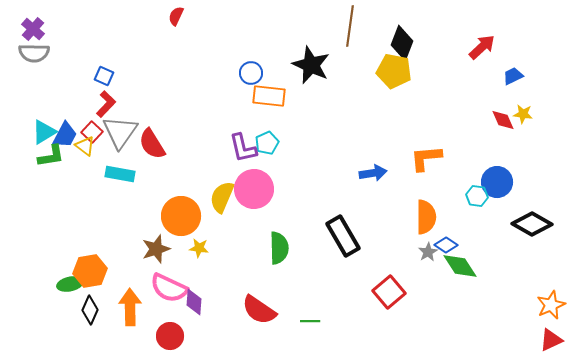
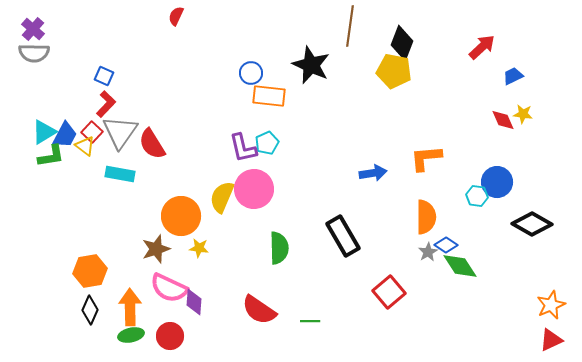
green ellipse at (70, 284): moved 61 px right, 51 px down
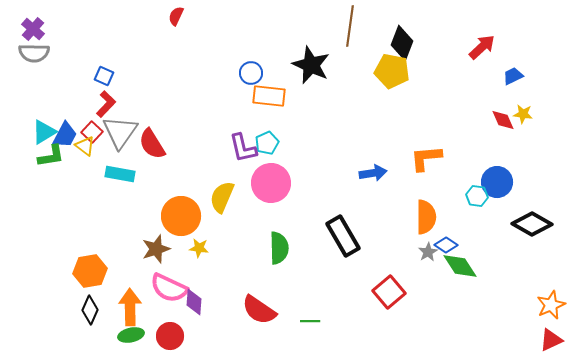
yellow pentagon at (394, 71): moved 2 px left
pink circle at (254, 189): moved 17 px right, 6 px up
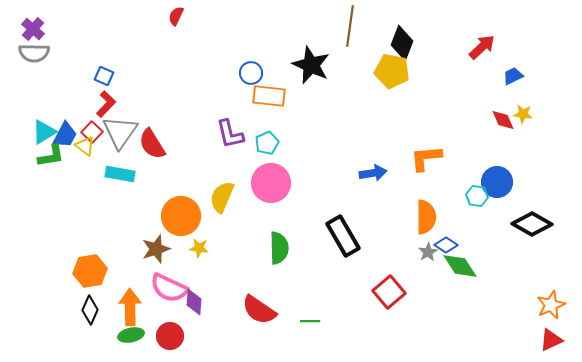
purple L-shape at (243, 148): moved 13 px left, 14 px up
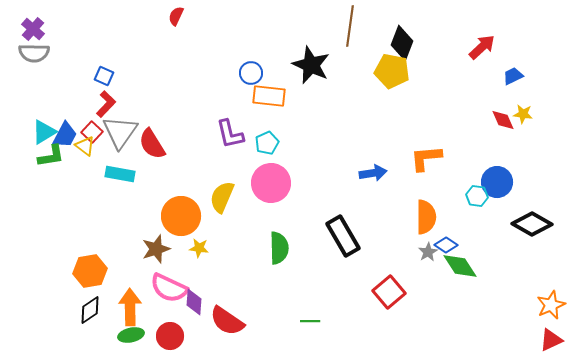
black diamond at (90, 310): rotated 32 degrees clockwise
red semicircle at (259, 310): moved 32 px left, 11 px down
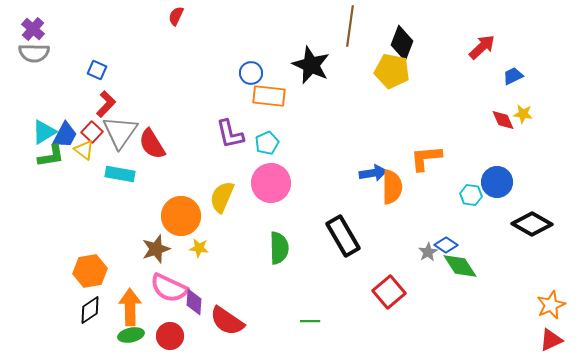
blue square at (104, 76): moved 7 px left, 6 px up
yellow triangle at (85, 146): moved 1 px left, 4 px down
cyan hexagon at (477, 196): moved 6 px left, 1 px up
orange semicircle at (426, 217): moved 34 px left, 30 px up
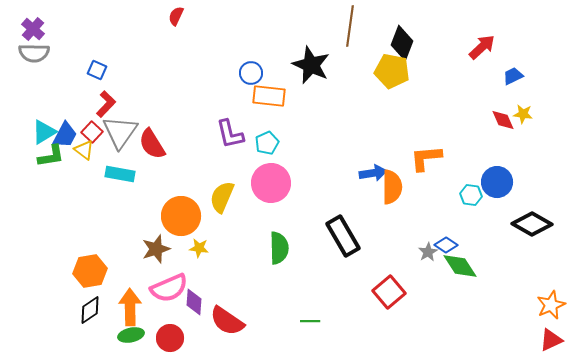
pink semicircle at (169, 288): rotated 48 degrees counterclockwise
red circle at (170, 336): moved 2 px down
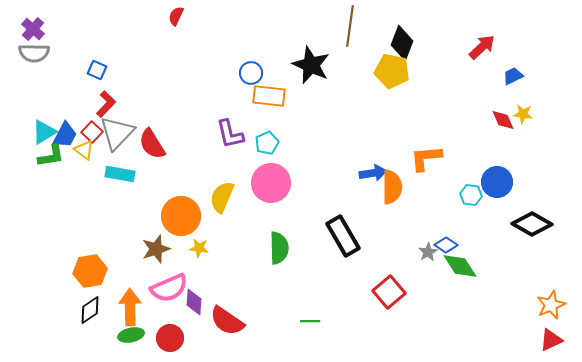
gray triangle at (120, 132): moved 3 px left, 1 px down; rotated 9 degrees clockwise
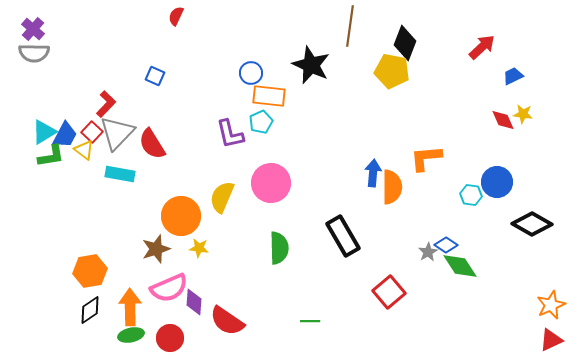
black diamond at (402, 43): moved 3 px right
blue square at (97, 70): moved 58 px right, 6 px down
cyan pentagon at (267, 143): moved 6 px left, 21 px up
blue arrow at (373, 173): rotated 76 degrees counterclockwise
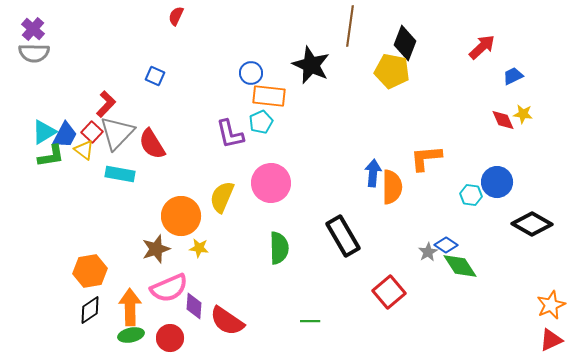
purple diamond at (194, 302): moved 4 px down
